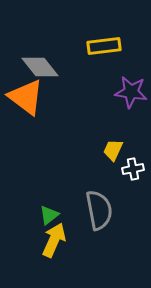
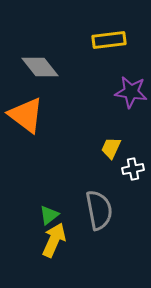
yellow rectangle: moved 5 px right, 6 px up
orange triangle: moved 18 px down
yellow trapezoid: moved 2 px left, 2 px up
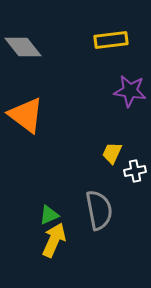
yellow rectangle: moved 2 px right
gray diamond: moved 17 px left, 20 px up
purple star: moved 1 px left, 1 px up
yellow trapezoid: moved 1 px right, 5 px down
white cross: moved 2 px right, 2 px down
green triangle: rotated 15 degrees clockwise
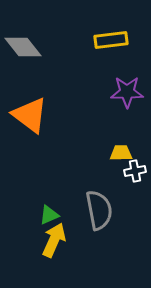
purple star: moved 3 px left, 1 px down; rotated 8 degrees counterclockwise
orange triangle: moved 4 px right
yellow trapezoid: moved 9 px right; rotated 65 degrees clockwise
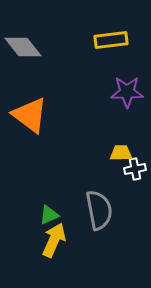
white cross: moved 2 px up
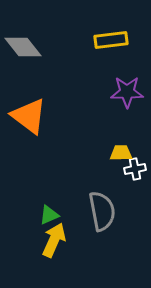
orange triangle: moved 1 px left, 1 px down
gray semicircle: moved 3 px right, 1 px down
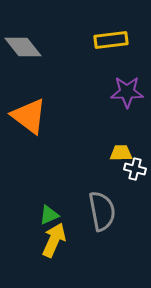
white cross: rotated 25 degrees clockwise
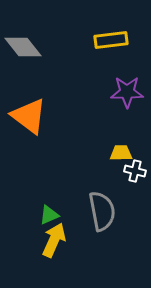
white cross: moved 2 px down
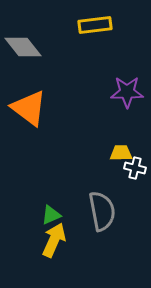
yellow rectangle: moved 16 px left, 15 px up
orange triangle: moved 8 px up
white cross: moved 3 px up
green triangle: moved 2 px right
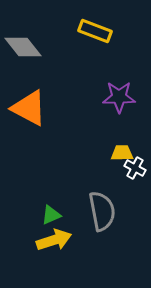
yellow rectangle: moved 6 px down; rotated 28 degrees clockwise
purple star: moved 8 px left, 5 px down
orange triangle: rotated 9 degrees counterclockwise
yellow trapezoid: moved 1 px right
white cross: rotated 15 degrees clockwise
yellow arrow: rotated 48 degrees clockwise
